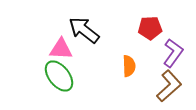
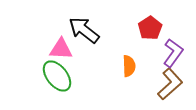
red pentagon: rotated 30 degrees counterclockwise
green ellipse: moved 2 px left
brown L-shape: moved 1 px right, 2 px up
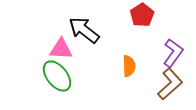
red pentagon: moved 8 px left, 13 px up
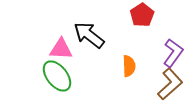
black arrow: moved 5 px right, 5 px down
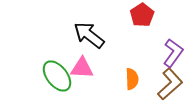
pink triangle: moved 21 px right, 19 px down
orange semicircle: moved 3 px right, 13 px down
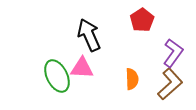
red pentagon: moved 5 px down
black arrow: rotated 28 degrees clockwise
green ellipse: rotated 12 degrees clockwise
